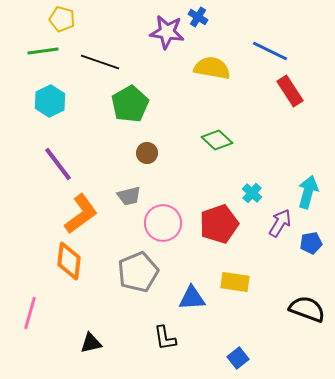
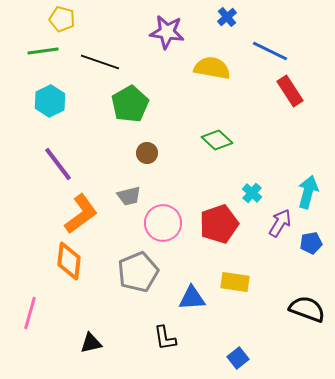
blue cross: moved 29 px right; rotated 18 degrees clockwise
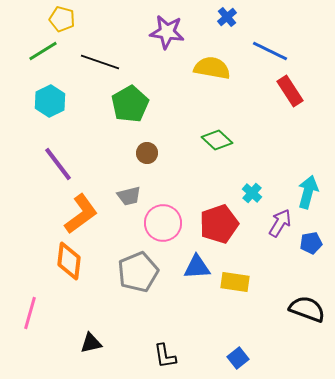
green line: rotated 24 degrees counterclockwise
blue triangle: moved 5 px right, 31 px up
black L-shape: moved 18 px down
